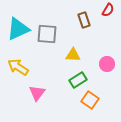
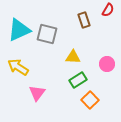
cyan triangle: moved 1 px right, 1 px down
gray square: rotated 10 degrees clockwise
yellow triangle: moved 2 px down
orange square: rotated 12 degrees clockwise
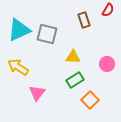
green rectangle: moved 3 px left
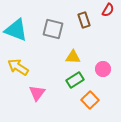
cyan triangle: moved 3 px left; rotated 45 degrees clockwise
gray square: moved 6 px right, 5 px up
pink circle: moved 4 px left, 5 px down
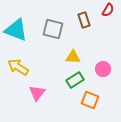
orange square: rotated 24 degrees counterclockwise
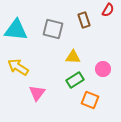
cyan triangle: rotated 15 degrees counterclockwise
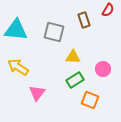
gray square: moved 1 px right, 3 px down
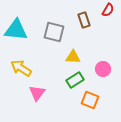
yellow arrow: moved 3 px right, 1 px down
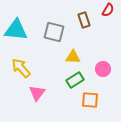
yellow arrow: rotated 15 degrees clockwise
orange square: rotated 18 degrees counterclockwise
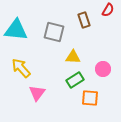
orange square: moved 2 px up
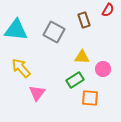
gray square: rotated 15 degrees clockwise
yellow triangle: moved 9 px right
